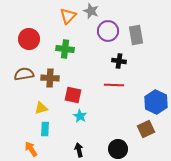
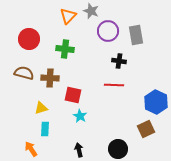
brown semicircle: moved 1 px up; rotated 24 degrees clockwise
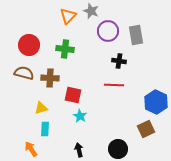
red circle: moved 6 px down
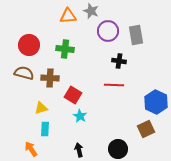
orange triangle: rotated 42 degrees clockwise
red square: rotated 18 degrees clockwise
